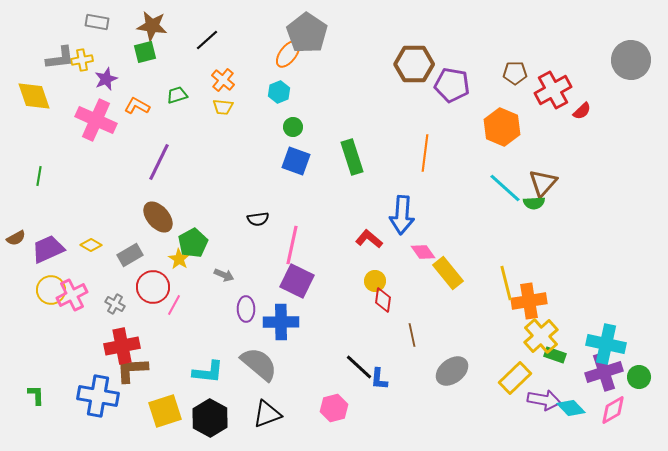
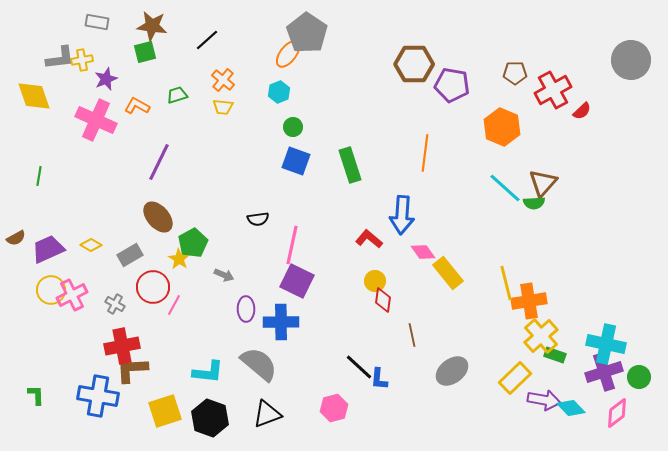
green rectangle at (352, 157): moved 2 px left, 8 px down
pink diamond at (613, 410): moved 4 px right, 3 px down; rotated 8 degrees counterclockwise
black hexagon at (210, 418): rotated 9 degrees counterclockwise
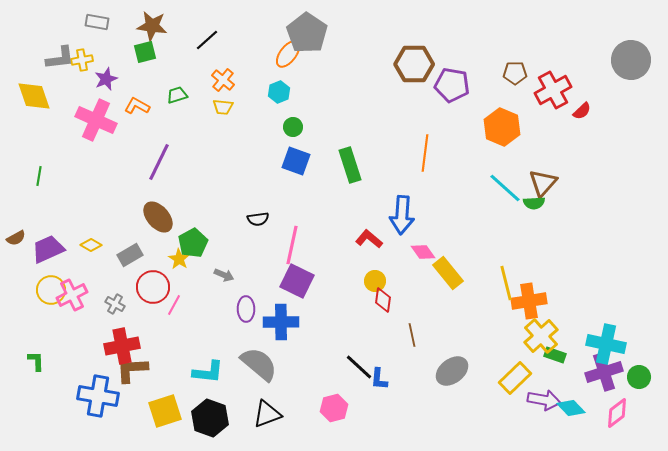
green L-shape at (36, 395): moved 34 px up
